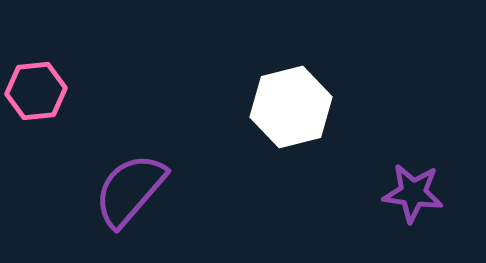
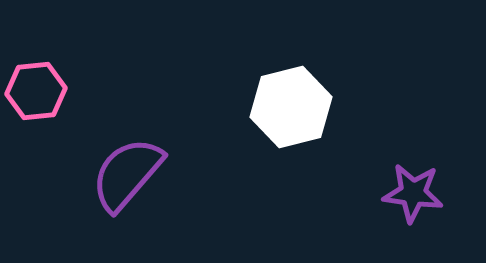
purple semicircle: moved 3 px left, 16 px up
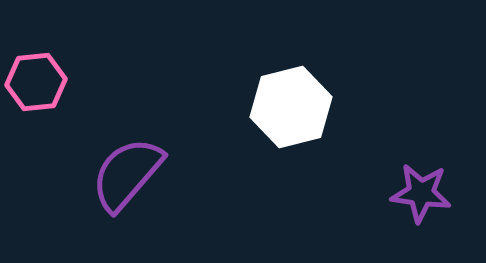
pink hexagon: moved 9 px up
purple star: moved 8 px right
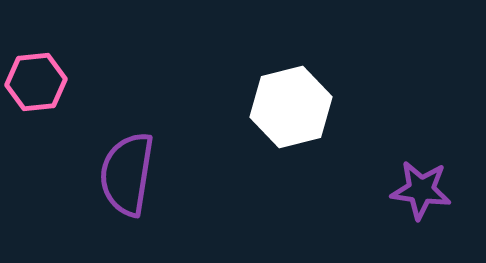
purple semicircle: rotated 32 degrees counterclockwise
purple star: moved 3 px up
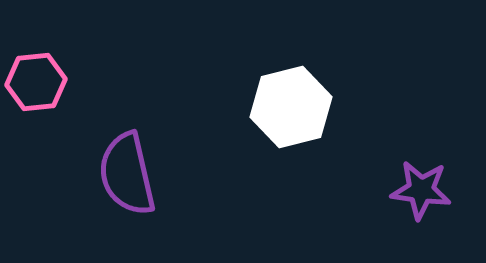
purple semicircle: rotated 22 degrees counterclockwise
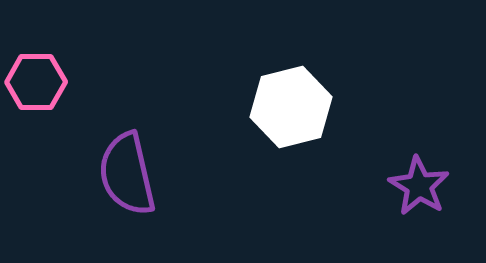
pink hexagon: rotated 6 degrees clockwise
purple star: moved 2 px left, 4 px up; rotated 24 degrees clockwise
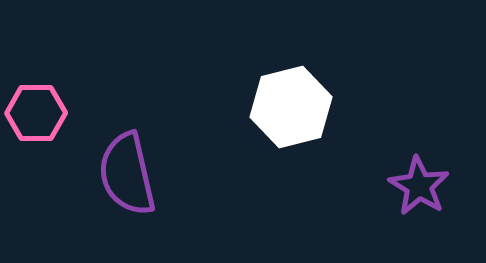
pink hexagon: moved 31 px down
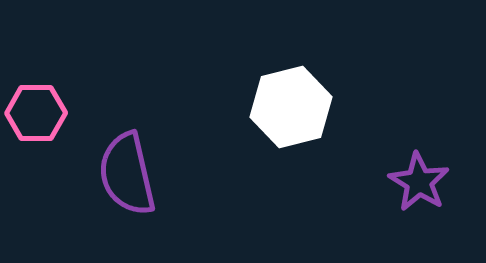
purple star: moved 4 px up
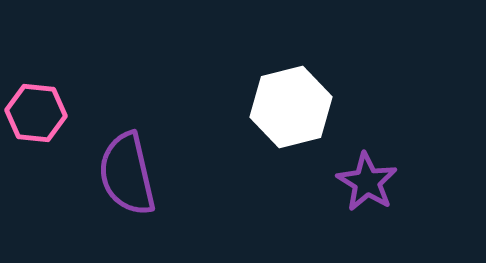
pink hexagon: rotated 6 degrees clockwise
purple star: moved 52 px left
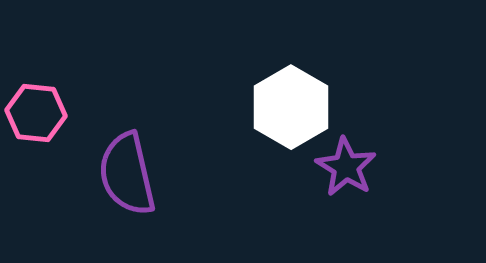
white hexagon: rotated 16 degrees counterclockwise
purple star: moved 21 px left, 15 px up
